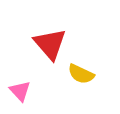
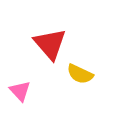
yellow semicircle: moved 1 px left
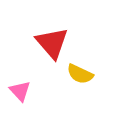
red triangle: moved 2 px right, 1 px up
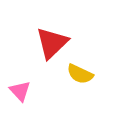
red triangle: rotated 27 degrees clockwise
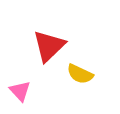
red triangle: moved 3 px left, 3 px down
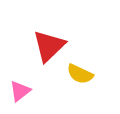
pink triangle: rotated 35 degrees clockwise
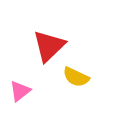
yellow semicircle: moved 4 px left, 3 px down
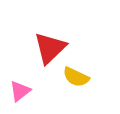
red triangle: moved 1 px right, 2 px down
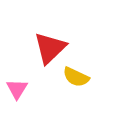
pink triangle: moved 3 px left, 2 px up; rotated 20 degrees counterclockwise
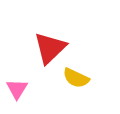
yellow semicircle: moved 1 px down
